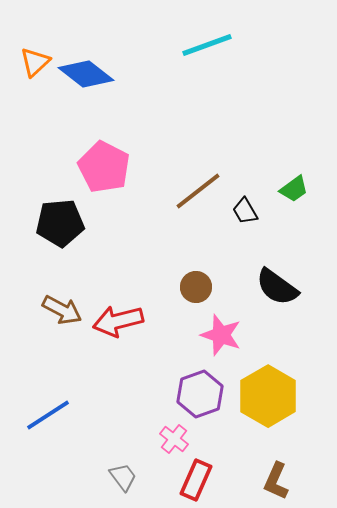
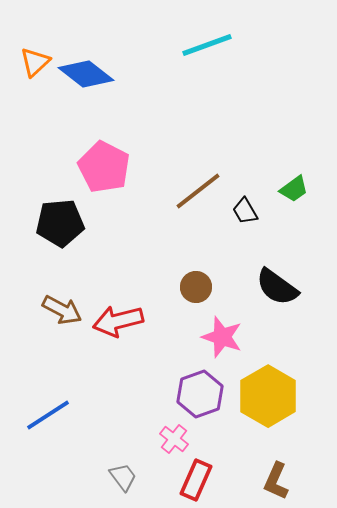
pink star: moved 1 px right, 2 px down
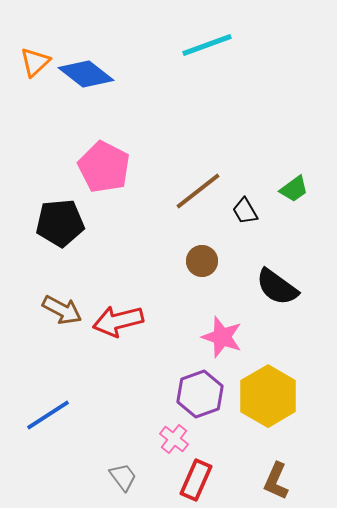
brown circle: moved 6 px right, 26 px up
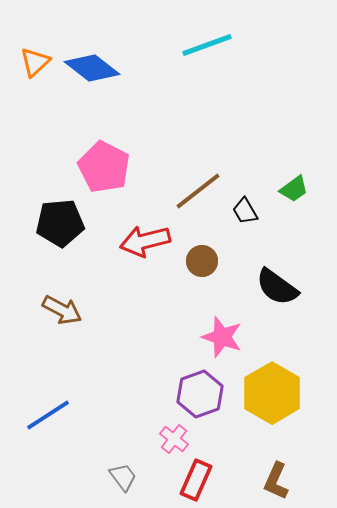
blue diamond: moved 6 px right, 6 px up
red arrow: moved 27 px right, 80 px up
yellow hexagon: moved 4 px right, 3 px up
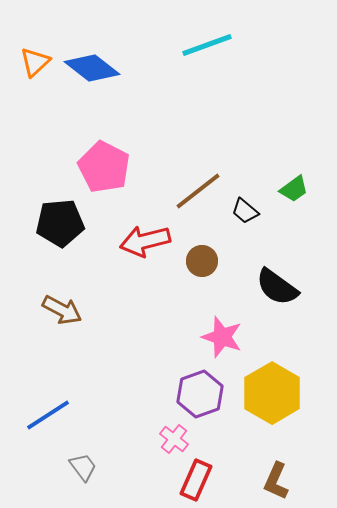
black trapezoid: rotated 20 degrees counterclockwise
gray trapezoid: moved 40 px left, 10 px up
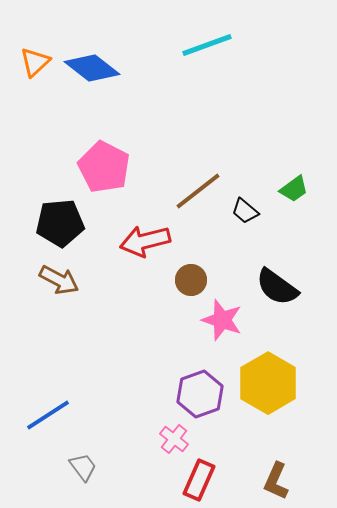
brown circle: moved 11 px left, 19 px down
brown arrow: moved 3 px left, 30 px up
pink star: moved 17 px up
yellow hexagon: moved 4 px left, 10 px up
red rectangle: moved 3 px right
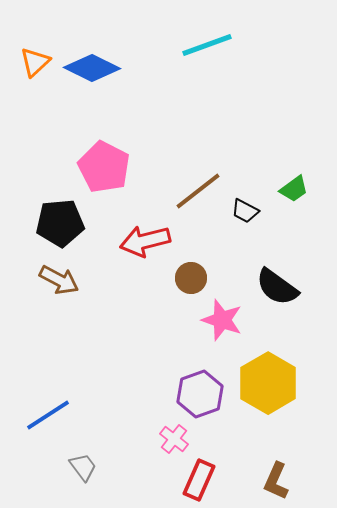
blue diamond: rotated 12 degrees counterclockwise
black trapezoid: rotated 12 degrees counterclockwise
brown circle: moved 2 px up
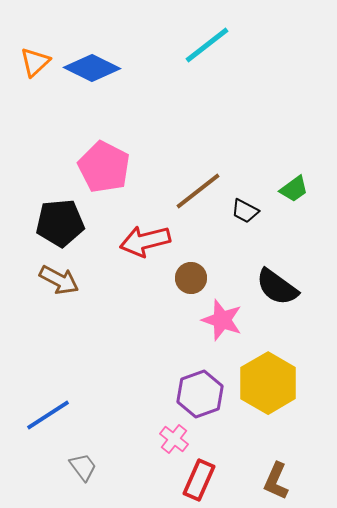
cyan line: rotated 18 degrees counterclockwise
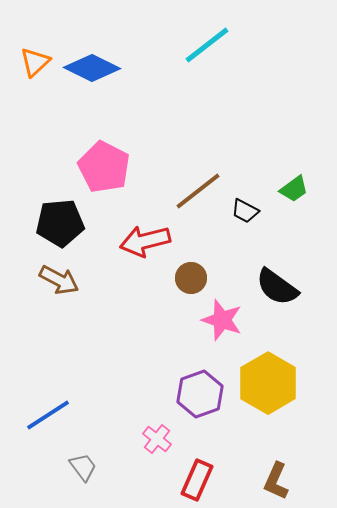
pink cross: moved 17 px left
red rectangle: moved 2 px left
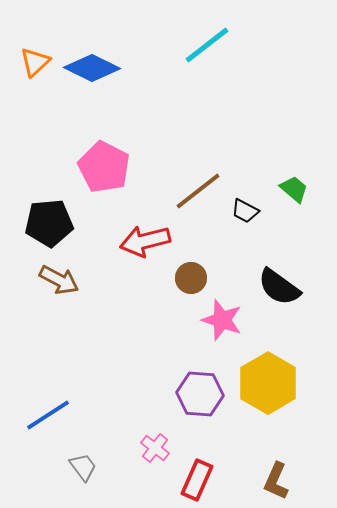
green trapezoid: rotated 104 degrees counterclockwise
black pentagon: moved 11 px left
black semicircle: moved 2 px right
purple hexagon: rotated 24 degrees clockwise
pink cross: moved 2 px left, 9 px down
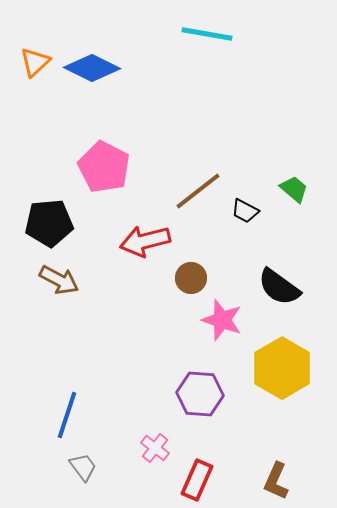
cyan line: moved 11 px up; rotated 48 degrees clockwise
yellow hexagon: moved 14 px right, 15 px up
blue line: moved 19 px right; rotated 39 degrees counterclockwise
